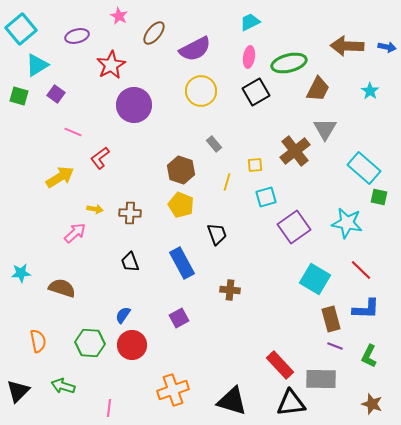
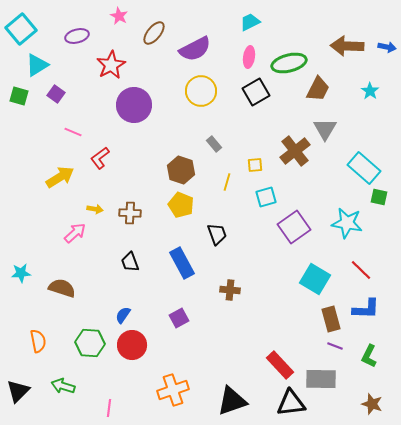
black triangle at (232, 401): rotated 36 degrees counterclockwise
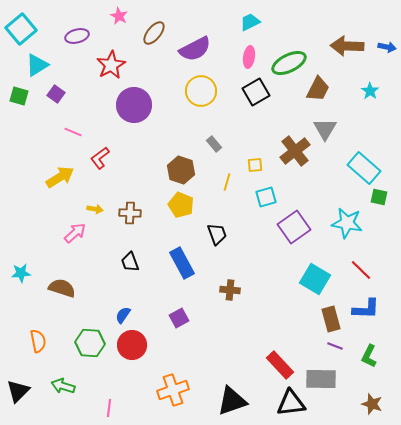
green ellipse at (289, 63): rotated 12 degrees counterclockwise
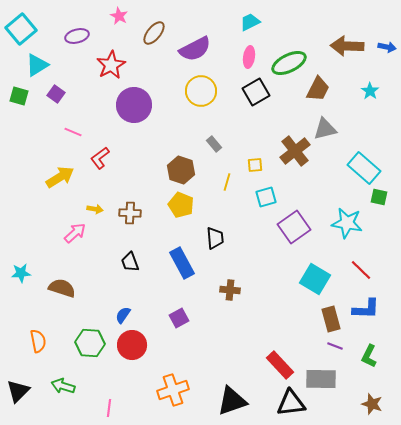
gray triangle at (325, 129): rotated 45 degrees clockwise
black trapezoid at (217, 234): moved 2 px left, 4 px down; rotated 15 degrees clockwise
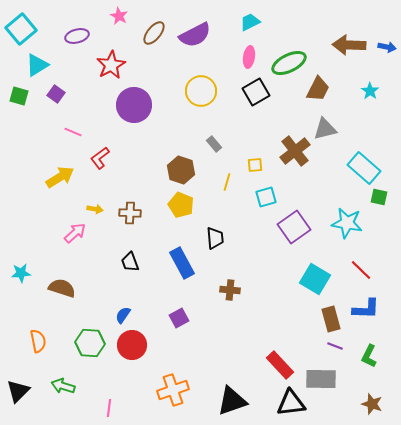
brown arrow at (347, 46): moved 2 px right, 1 px up
purple semicircle at (195, 49): moved 14 px up
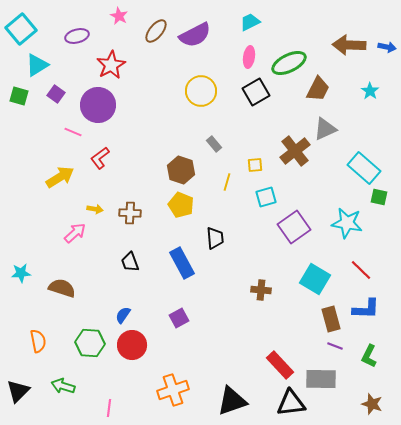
brown ellipse at (154, 33): moved 2 px right, 2 px up
purple circle at (134, 105): moved 36 px left
gray triangle at (325, 129): rotated 10 degrees counterclockwise
brown cross at (230, 290): moved 31 px right
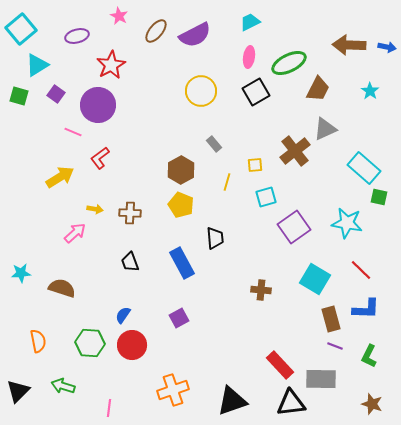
brown hexagon at (181, 170): rotated 12 degrees clockwise
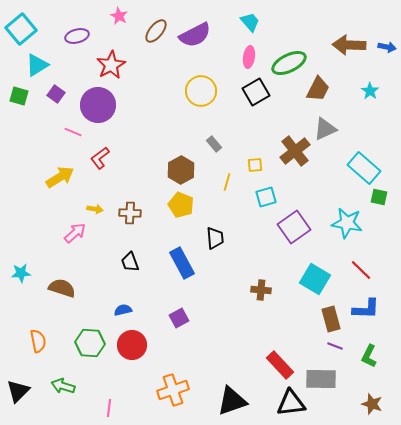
cyan trapezoid at (250, 22): rotated 75 degrees clockwise
blue semicircle at (123, 315): moved 5 px up; rotated 42 degrees clockwise
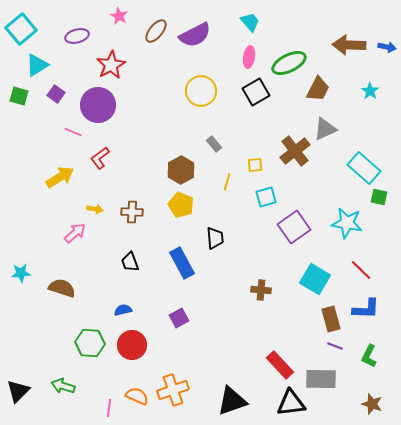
brown cross at (130, 213): moved 2 px right, 1 px up
orange semicircle at (38, 341): moved 99 px right, 55 px down; rotated 55 degrees counterclockwise
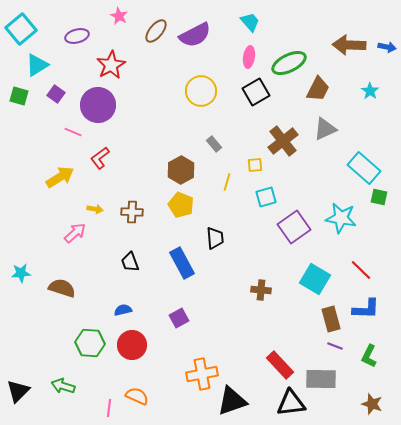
brown cross at (295, 151): moved 12 px left, 10 px up
cyan star at (347, 223): moved 6 px left, 5 px up
orange cross at (173, 390): moved 29 px right, 16 px up; rotated 8 degrees clockwise
